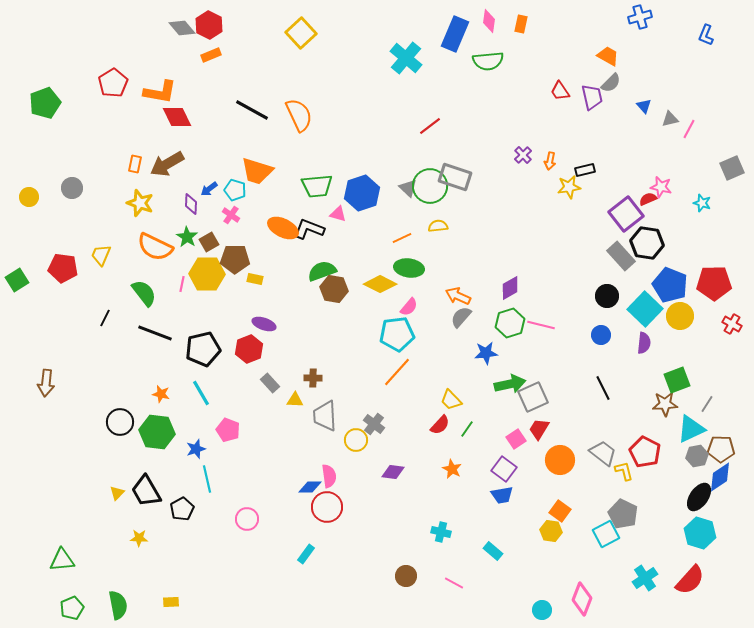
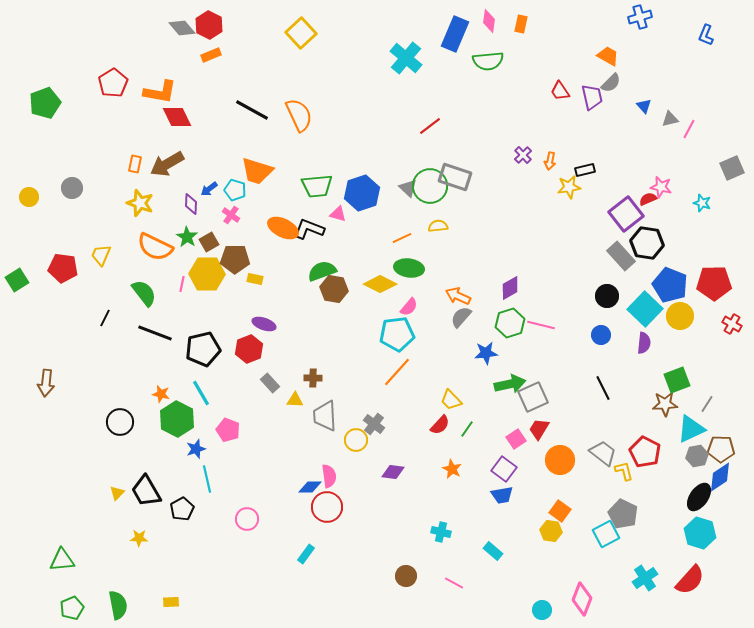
green hexagon at (157, 432): moved 20 px right, 13 px up; rotated 20 degrees clockwise
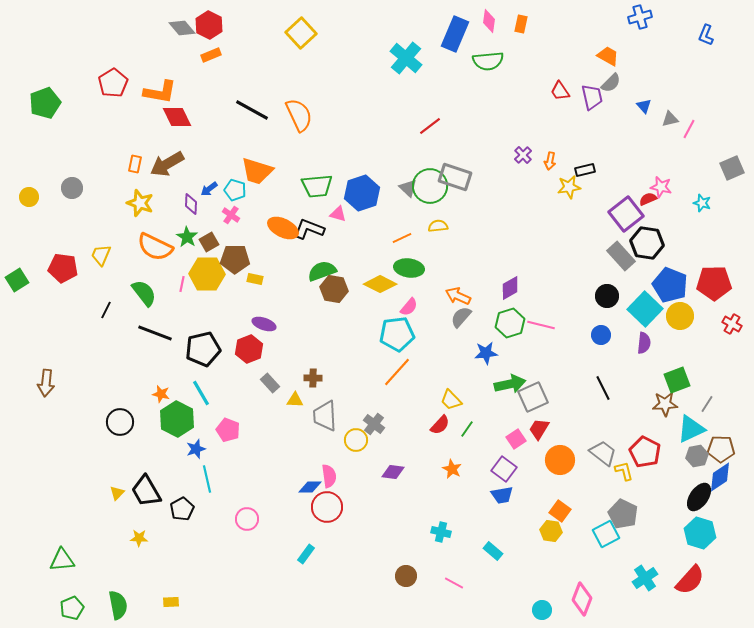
black line at (105, 318): moved 1 px right, 8 px up
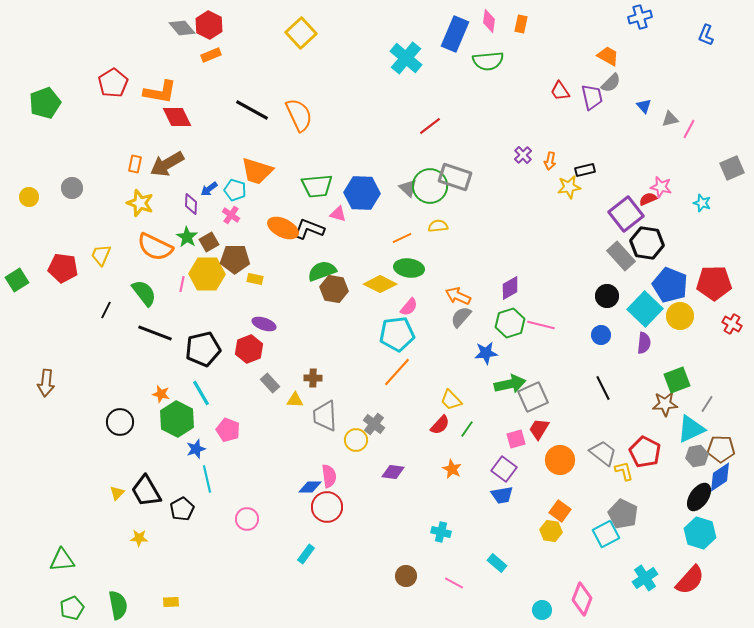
blue hexagon at (362, 193): rotated 20 degrees clockwise
pink square at (516, 439): rotated 18 degrees clockwise
cyan rectangle at (493, 551): moved 4 px right, 12 px down
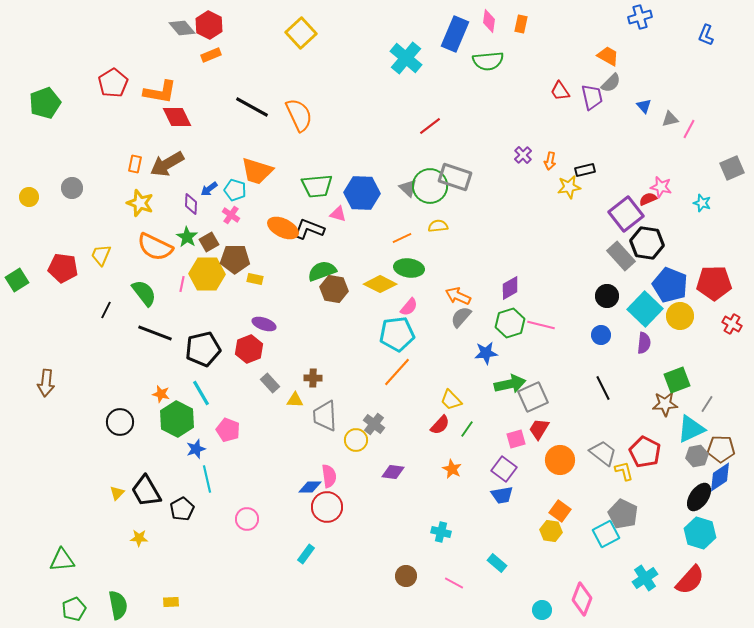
black line at (252, 110): moved 3 px up
green pentagon at (72, 608): moved 2 px right, 1 px down
